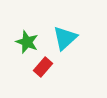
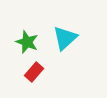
red rectangle: moved 9 px left, 5 px down
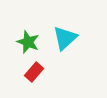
green star: moved 1 px right
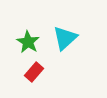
green star: rotated 10 degrees clockwise
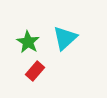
red rectangle: moved 1 px right, 1 px up
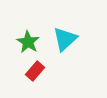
cyan triangle: moved 1 px down
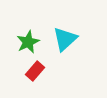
green star: rotated 15 degrees clockwise
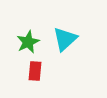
red rectangle: rotated 36 degrees counterclockwise
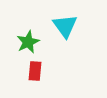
cyan triangle: moved 13 px up; rotated 24 degrees counterclockwise
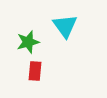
green star: rotated 10 degrees clockwise
